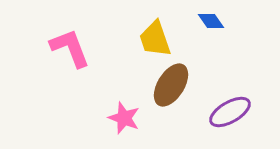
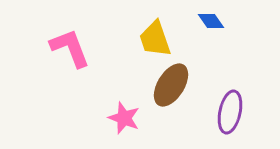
purple ellipse: rotated 48 degrees counterclockwise
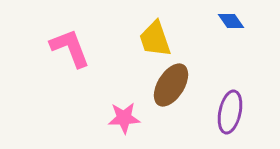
blue diamond: moved 20 px right
pink star: rotated 24 degrees counterclockwise
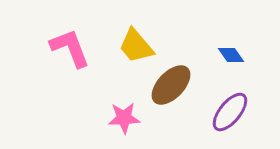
blue diamond: moved 34 px down
yellow trapezoid: moved 19 px left, 7 px down; rotated 21 degrees counterclockwise
brown ellipse: rotated 12 degrees clockwise
purple ellipse: rotated 27 degrees clockwise
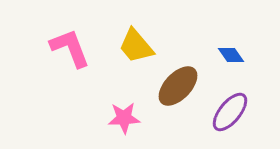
brown ellipse: moved 7 px right, 1 px down
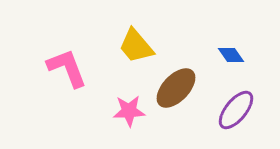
pink L-shape: moved 3 px left, 20 px down
brown ellipse: moved 2 px left, 2 px down
purple ellipse: moved 6 px right, 2 px up
pink star: moved 5 px right, 7 px up
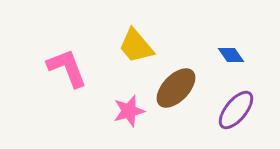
pink star: rotated 12 degrees counterclockwise
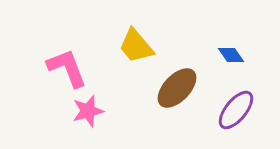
brown ellipse: moved 1 px right
pink star: moved 41 px left
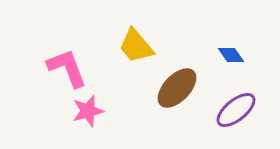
purple ellipse: rotated 12 degrees clockwise
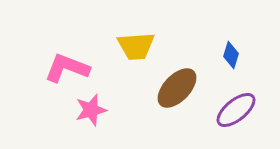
yellow trapezoid: rotated 54 degrees counterclockwise
blue diamond: rotated 52 degrees clockwise
pink L-shape: rotated 48 degrees counterclockwise
pink star: moved 3 px right, 1 px up
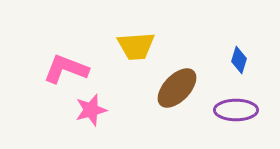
blue diamond: moved 8 px right, 5 px down
pink L-shape: moved 1 px left, 1 px down
purple ellipse: rotated 39 degrees clockwise
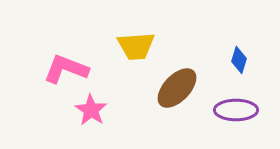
pink star: rotated 24 degrees counterclockwise
